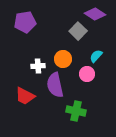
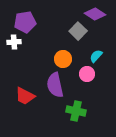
white cross: moved 24 px left, 24 px up
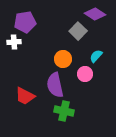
pink circle: moved 2 px left
green cross: moved 12 px left
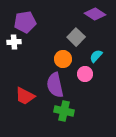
gray square: moved 2 px left, 6 px down
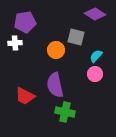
gray square: rotated 30 degrees counterclockwise
white cross: moved 1 px right, 1 px down
orange circle: moved 7 px left, 9 px up
pink circle: moved 10 px right
green cross: moved 1 px right, 1 px down
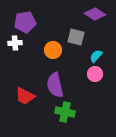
orange circle: moved 3 px left
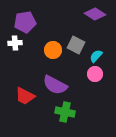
gray square: moved 8 px down; rotated 12 degrees clockwise
purple semicircle: rotated 50 degrees counterclockwise
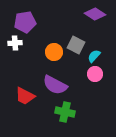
orange circle: moved 1 px right, 2 px down
cyan semicircle: moved 2 px left
